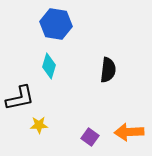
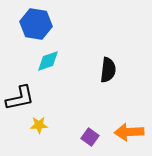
blue hexagon: moved 20 px left
cyan diamond: moved 1 px left, 5 px up; rotated 55 degrees clockwise
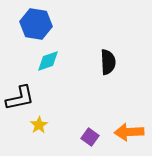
black semicircle: moved 8 px up; rotated 10 degrees counterclockwise
yellow star: rotated 30 degrees counterclockwise
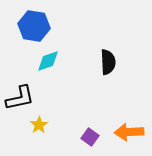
blue hexagon: moved 2 px left, 2 px down
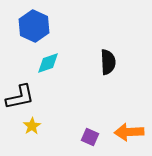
blue hexagon: rotated 16 degrees clockwise
cyan diamond: moved 2 px down
black L-shape: moved 1 px up
yellow star: moved 7 px left, 1 px down
purple square: rotated 12 degrees counterclockwise
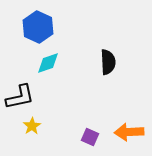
blue hexagon: moved 4 px right, 1 px down
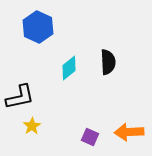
cyan diamond: moved 21 px right, 5 px down; rotated 20 degrees counterclockwise
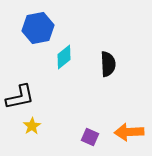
blue hexagon: moved 1 px down; rotated 24 degrees clockwise
black semicircle: moved 2 px down
cyan diamond: moved 5 px left, 11 px up
